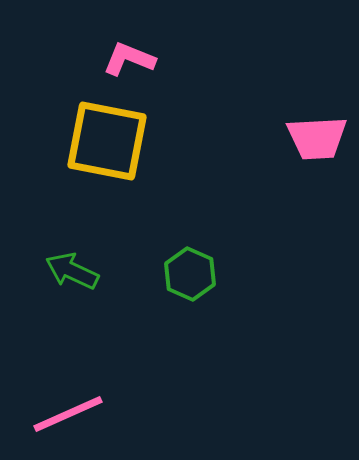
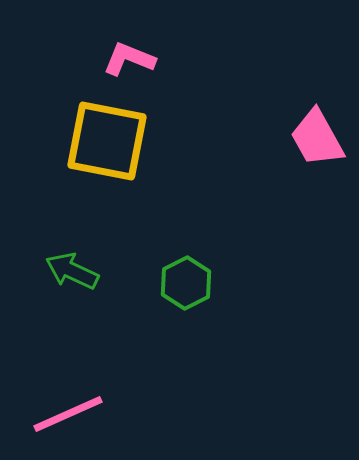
pink trapezoid: rotated 64 degrees clockwise
green hexagon: moved 4 px left, 9 px down; rotated 9 degrees clockwise
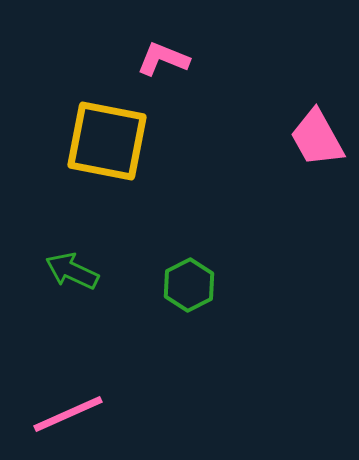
pink L-shape: moved 34 px right
green hexagon: moved 3 px right, 2 px down
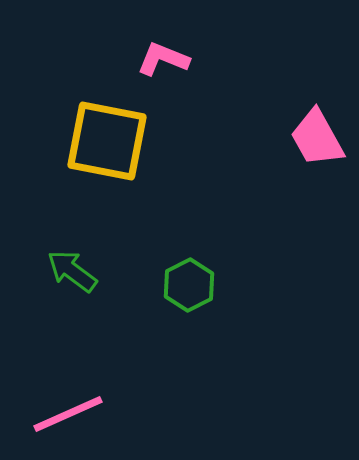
green arrow: rotated 12 degrees clockwise
